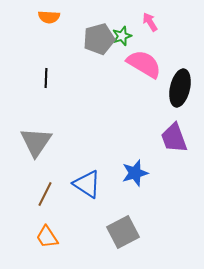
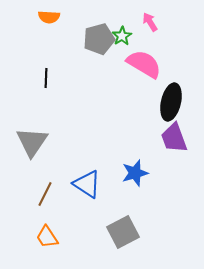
green star: rotated 12 degrees counterclockwise
black ellipse: moved 9 px left, 14 px down
gray triangle: moved 4 px left
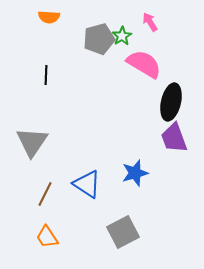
black line: moved 3 px up
